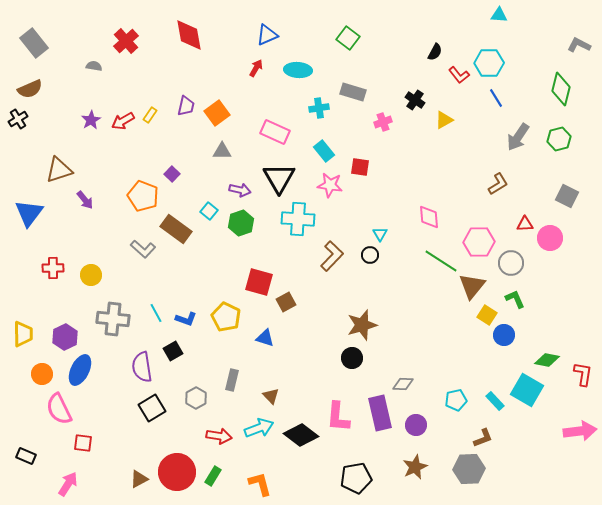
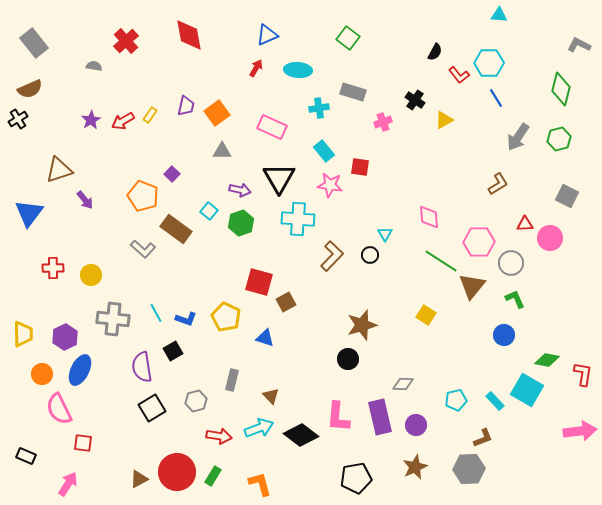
pink rectangle at (275, 132): moved 3 px left, 5 px up
cyan triangle at (380, 234): moved 5 px right
yellow square at (487, 315): moved 61 px left
black circle at (352, 358): moved 4 px left, 1 px down
gray hexagon at (196, 398): moved 3 px down; rotated 15 degrees clockwise
purple rectangle at (380, 413): moved 4 px down
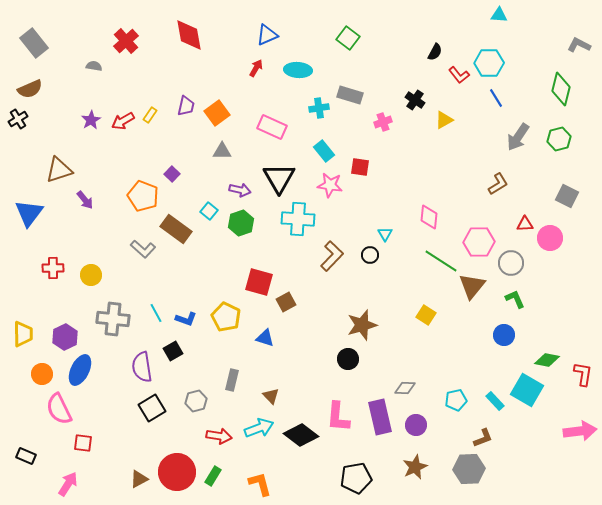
gray rectangle at (353, 92): moved 3 px left, 3 px down
pink diamond at (429, 217): rotated 10 degrees clockwise
gray diamond at (403, 384): moved 2 px right, 4 px down
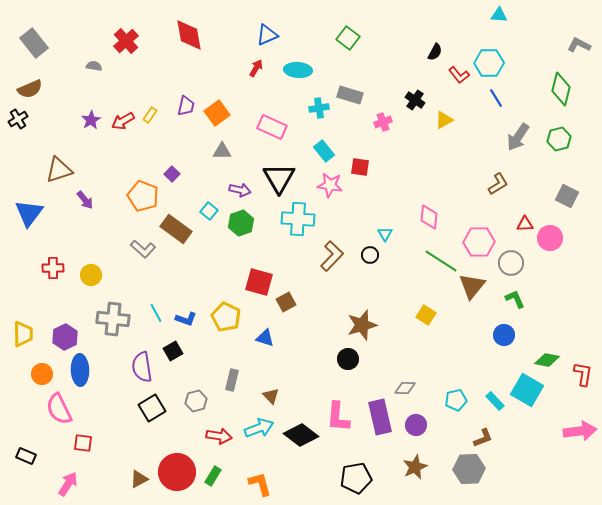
blue ellipse at (80, 370): rotated 28 degrees counterclockwise
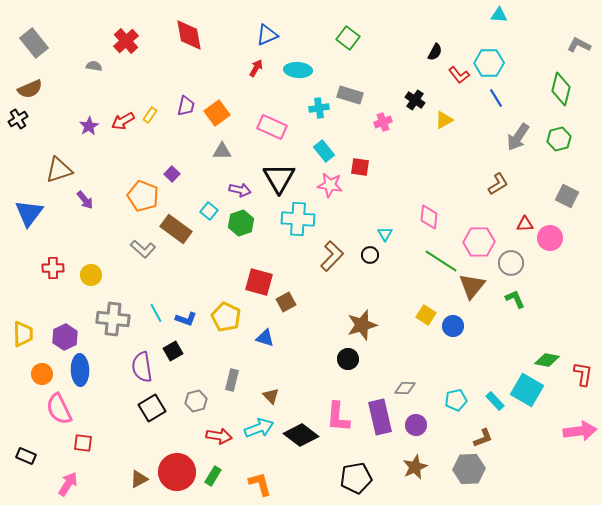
purple star at (91, 120): moved 2 px left, 6 px down
blue circle at (504, 335): moved 51 px left, 9 px up
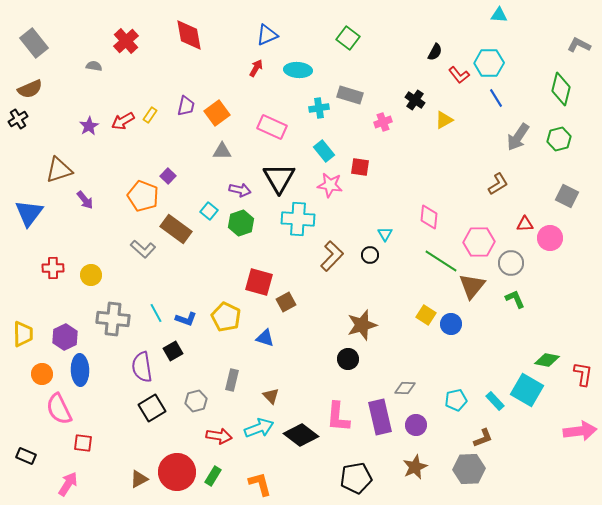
purple square at (172, 174): moved 4 px left, 2 px down
blue circle at (453, 326): moved 2 px left, 2 px up
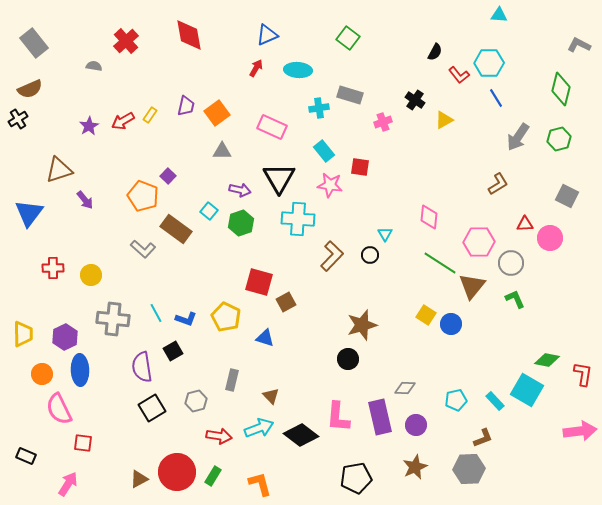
green line at (441, 261): moved 1 px left, 2 px down
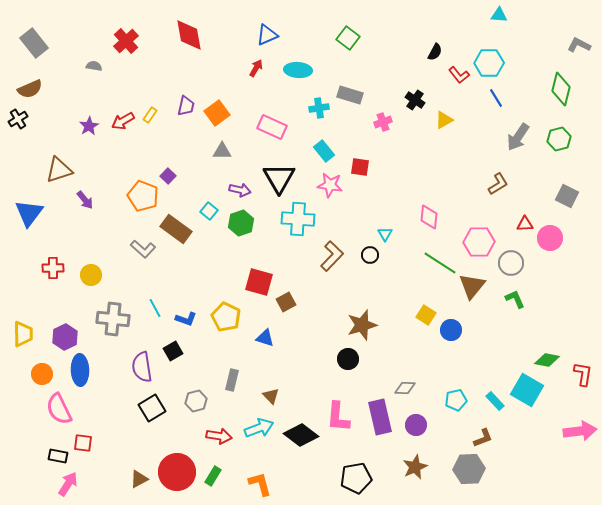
cyan line at (156, 313): moved 1 px left, 5 px up
blue circle at (451, 324): moved 6 px down
black rectangle at (26, 456): moved 32 px right; rotated 12 degrees counterclockwise
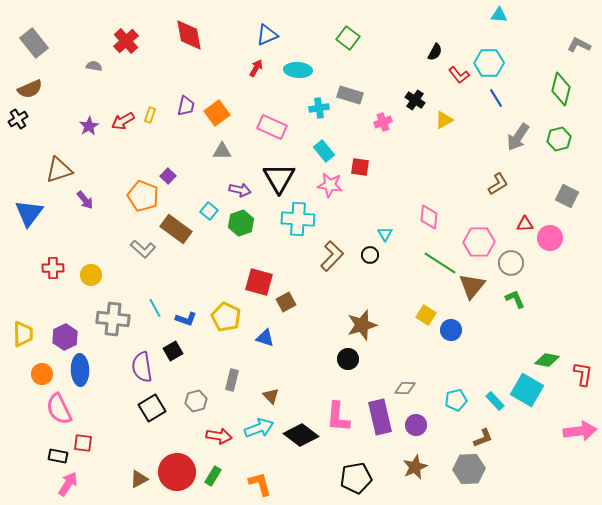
yellow rectangle at (150, 115): rotated 14 degrees counterclockwise
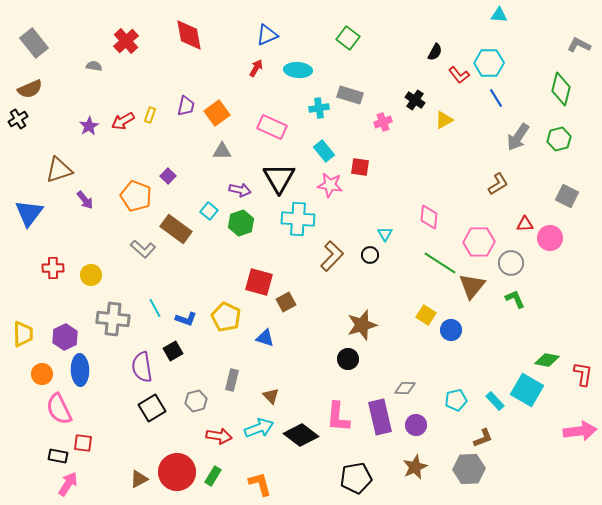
orange pentagon at (143, 196): moved 7 px left
